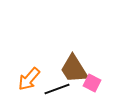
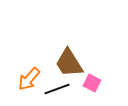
brown trapezoid: moved 5 px left, 6 px up
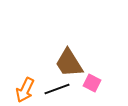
orange arrow: moved 4 px left, 11 px down; rotated 15 degrees counterclockwise
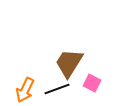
brown trapezoid: rotated 64 degrees clockwise
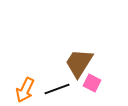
brown trapezoid: moved 10 px right
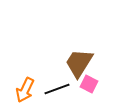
pink square: moved 3 px left, 1 px down
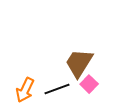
pink square: rotated 18 degrees clockwise
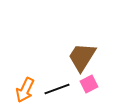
brown trapezoid: moved 3 px right, 6 px up
pink square: rotated 18 degrees clockwise
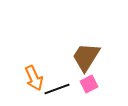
brown trapezoid: moved 4 px right
orange arrow: moved 9 px right, 12 px up; rotated 50 degrees counterclockwise
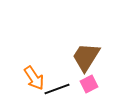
orange arrow: rotated 10 degrees counterclockwise
